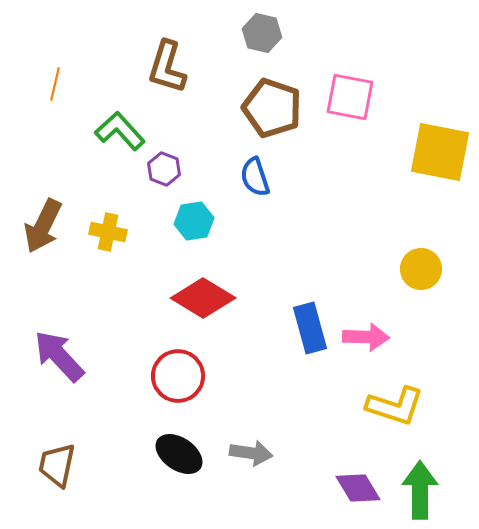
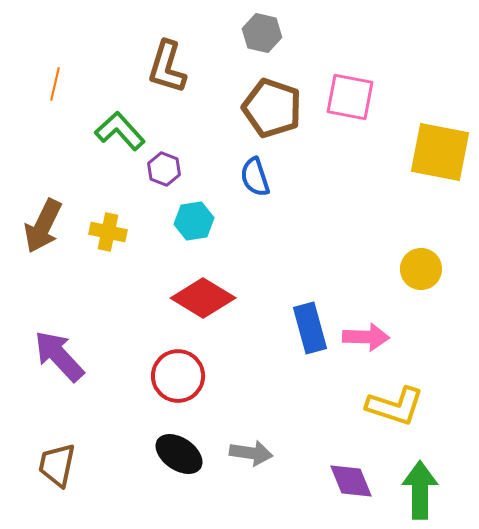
purple diamond: moved 7 px left, 7 px up; rotated 9 degrees clockwise
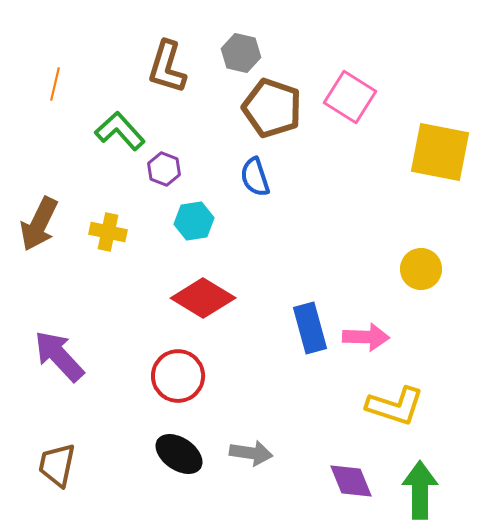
gray hexagon: moved 21 px left, 20 px down
pink square: rotated 21 degrees clockwise
brown arrow: moved 4 px left, 2 px up
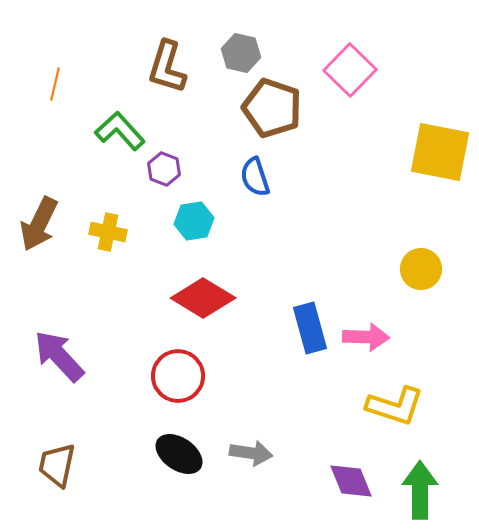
pink square: moved 27 px up; rotated 12 degrees clockwise
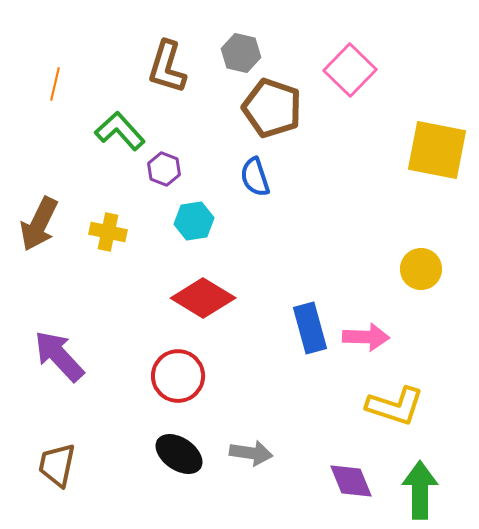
yellow square: moved 3 px left, 2 px up
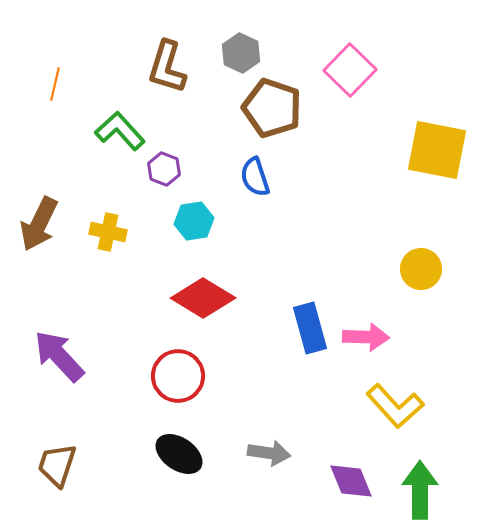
gray hexagon: rotated 12 degrees clockwise
yellow L-shape: rotated 30 degrees clockwise
gray arrow: moved 18 px right
brown trapezoid: rotated 6 degrees clockwise
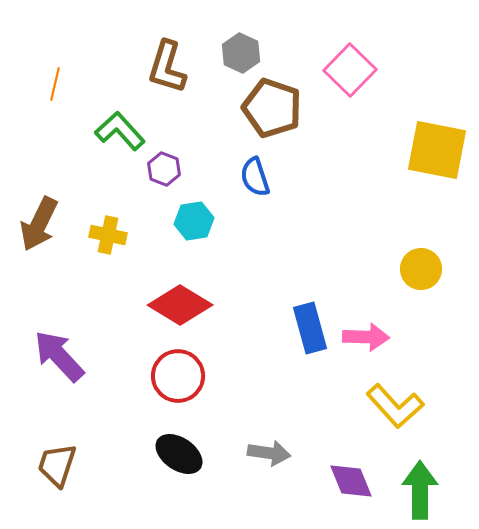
yellow cross: moved 3 px down
red diamond: moved 23 px left, 7 px down
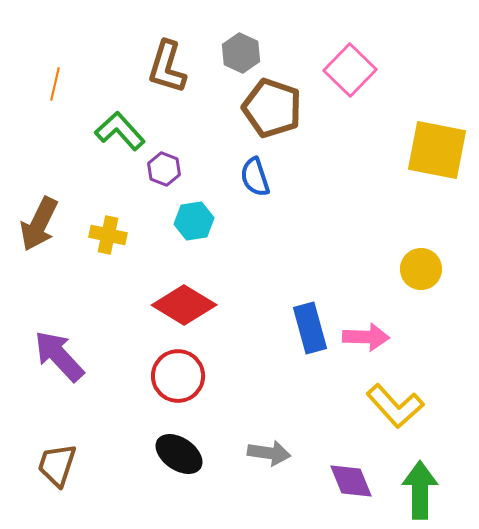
red diamond: moved 4 px right
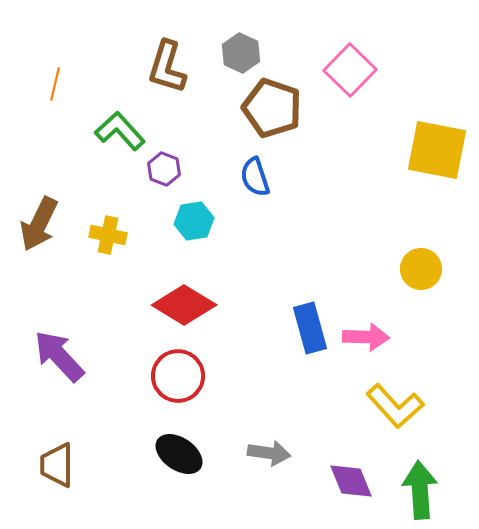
brown trapezoid: rotated 18 degrees counterclockwise
green arrow: rotated 4 degrees counterclockwise
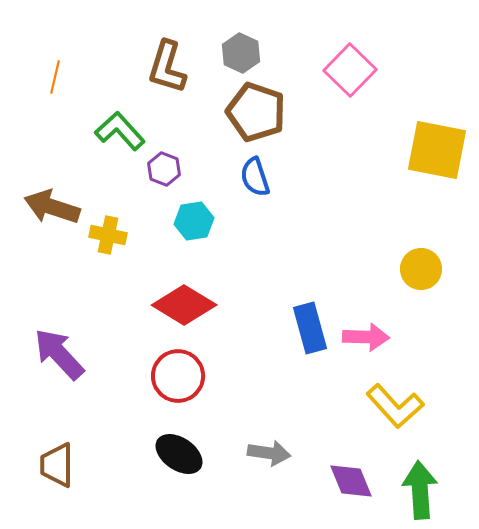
orange line: moved 7 px up
brown pentagon: moved 16 px left, 4 px down
brown arrow: moved 13 px right, 17 px up; rotated 82 degrees clockwise
purple arrow: moved 2 px up
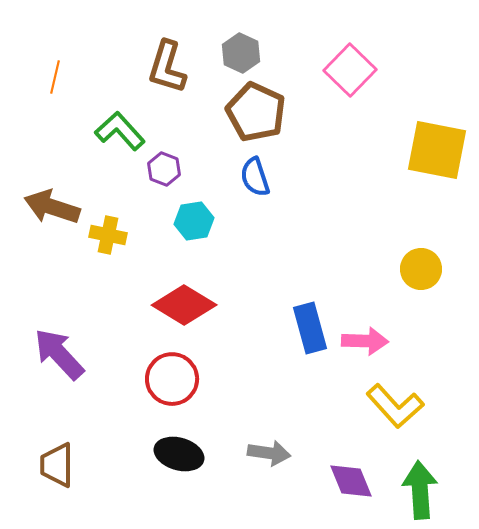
brown pentagon: rotated 6 degrees clockwise
pink arrow: moved 1 px left, 4 px down
red circle: moved 6 px left, 3 px down
black ellipse: rotated 18 degrees counterclockwise
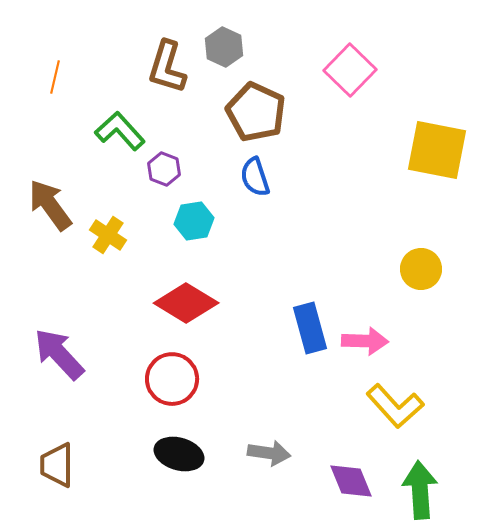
gray hexagon: moved 17 px left, 6 px up
brown arrow: moved 2 px left, 2 px up; rotated 36 degrees clockwise
yellow cross: rotated 21 degrees clockwise
red diamond: moved 2 px right, 2 px up
